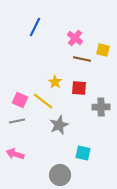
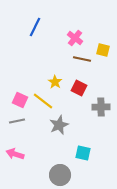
red square: rotated 21 degrees clockwise
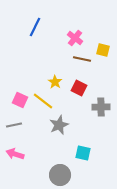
gray line: moved 3 px left, 4 px down
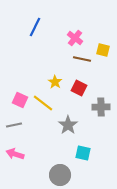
yellow line: moved 2 px down
gray star: moved 9 px right; rotated 12 degrees counterclockwise
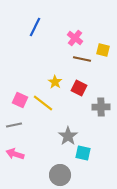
gray star: moved 11 px down
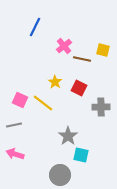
pink cross: moved 11 px left, 8 px down; rotated 14 degrees clockwise
cyan square: moved 2 px left, 2 px down
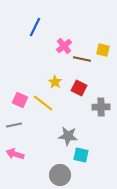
gray star: rotated 30 degrees counterclockwise
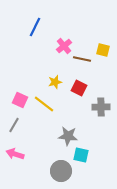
yellow star: rotated 24 degrees clockwise
yellow line: moved 1 px right, 1 px down
gray line: rotated 49 degrees counterclockwise
gray circle: moved 1 px right, 4 px up
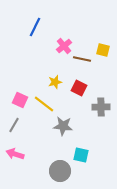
gray star: moved 5 px left, 10 px up
gray circle: moved 1 px left
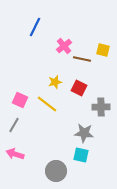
yellow line: moved 3 px right
gray star: moved 21 px right, 7 px down
gray circle: moved 4 px left
